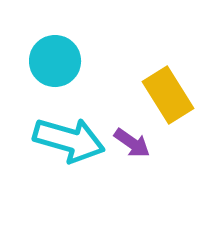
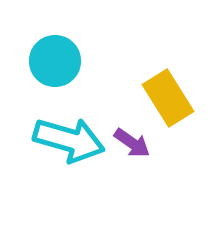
yellow rectangle: moved 3 px down
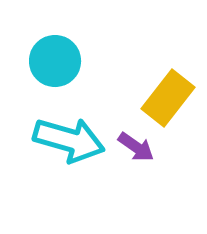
yellow rectangle: rotated 70 degrees clockwise
purple arrow: moved 4 px right, 4 px down
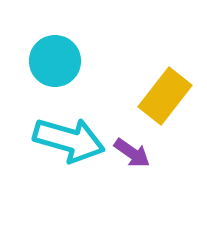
yellow rectangle: moved 3 px left, 2 px up
purple arrow: moved 4 px left, 6 px down
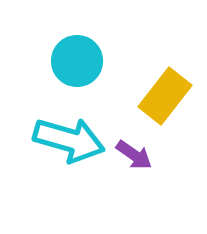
cyan circle: moved 22 px right
purple arrow: moved 2 px right, 2 px down
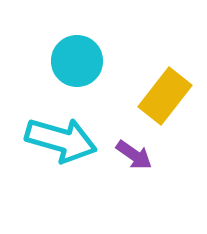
cyan arrow: moved 8 px left
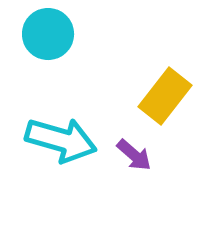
cyan circle: moved 29 px left, 27 px up
purple arrow: rotated 6 degrees clockwise
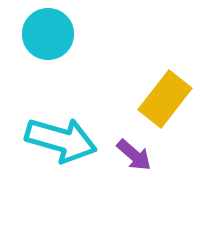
yellow rectangle: moved 3 px down
